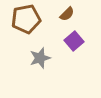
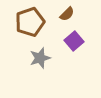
brown pentagon: moved 4 px right, 3 px down; rotated 8 degrees counterclockwise
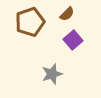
purple square: moved 1 px left, 1 px up
gray star: moved 12 px right, 16 px down
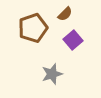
brown semicircle: moved 2 px left
brown pentagon: moved 3 px right, 6 px down
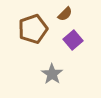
brown pentagon: moved 1 px down
gray star: rotated 20 degrees counterclockwise
